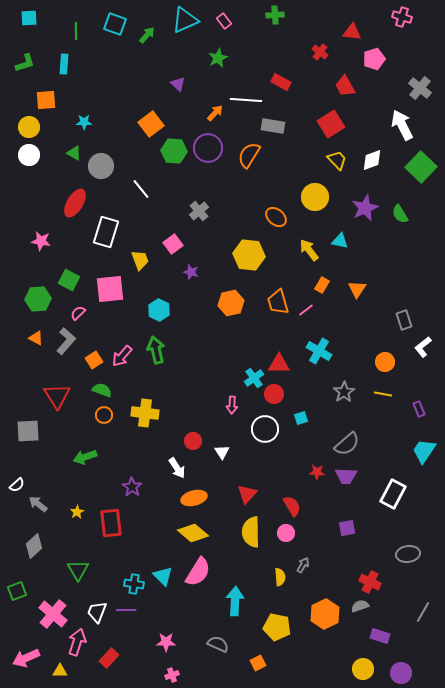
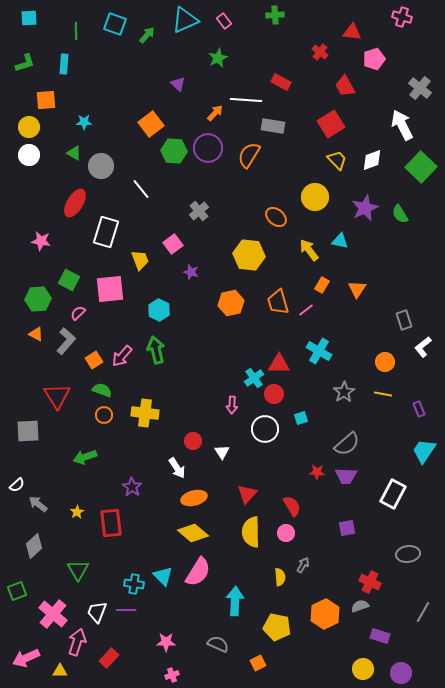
orange triangle at (36, 338): moved 4 px up
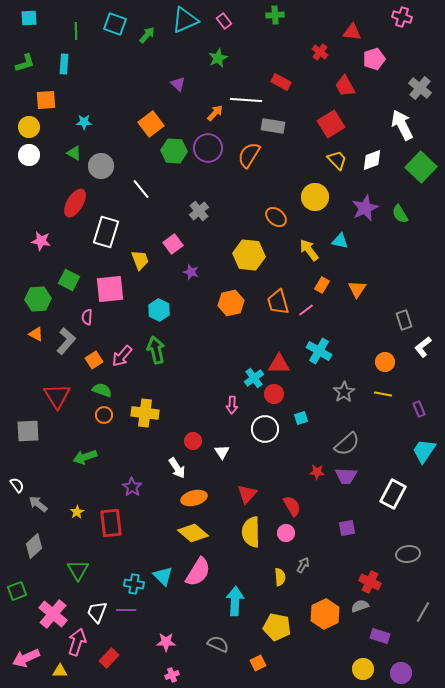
pink semicircle at (78, 313): moved 9 px right, 4 px down; rotated 42 degrees counterclockwise
white semicircle at (17, 485): rotated 84 degrees counterclockwise
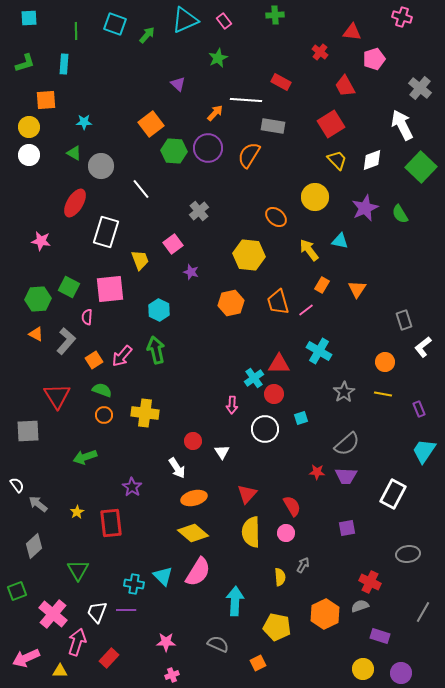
green square at (69, 280): moved 7 px down
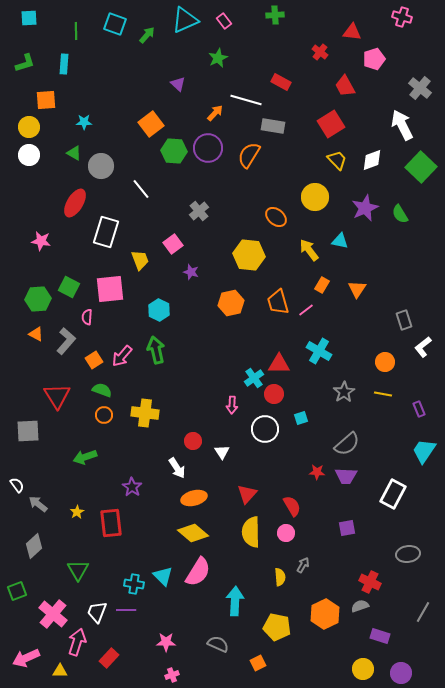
white line at (246, 100): rotated 12 degrees clockwise
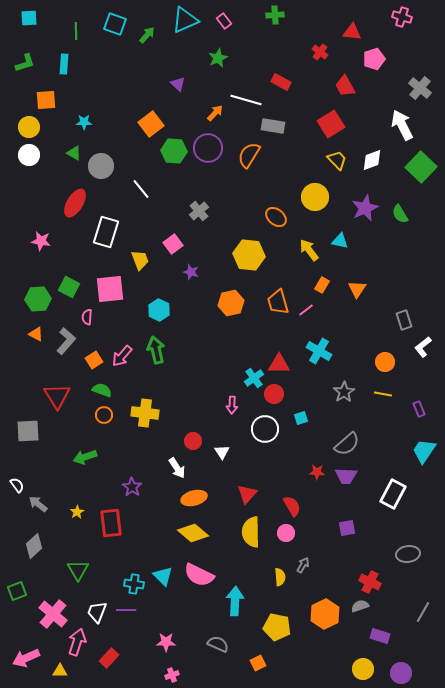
pink semicircle at (198, 572): moved 1 px right, 3 px down; rotated 84 degrees clockwise
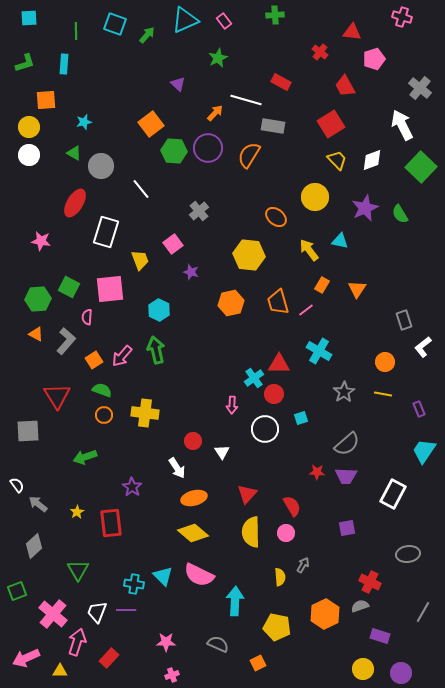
cyan star at (84, 122): rotated 14 degrees counterclockwise
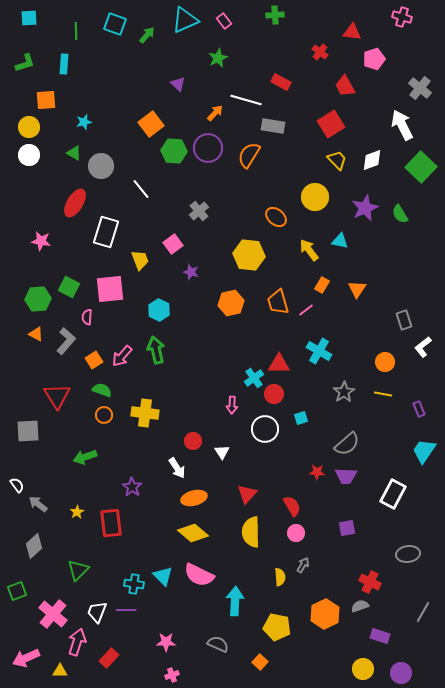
pink circle at (286, 533): moved 10 px right
green triangle at (78, 570): rotated 15 degrees clockwise
orange square at (258, 663): moved 2 px right, 1 px up; rotated 21 degrees counterclockwise
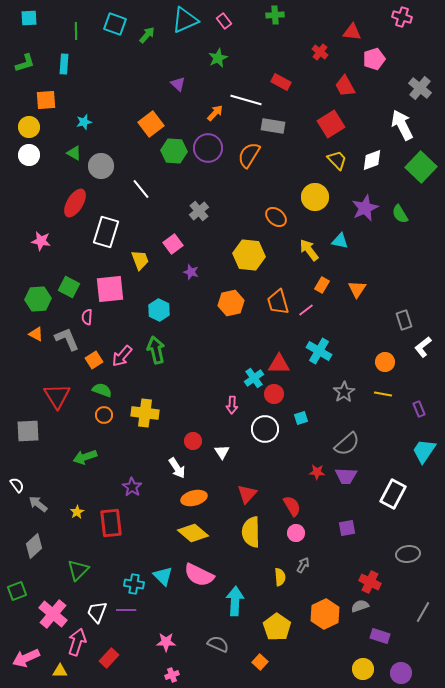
gray L-shape at (66, 341): moved 1 px right, 2 px up; rotated 64 degrees counterclockwise
yellow pentagon at (277, 627): rotated 24 degrees clockwise
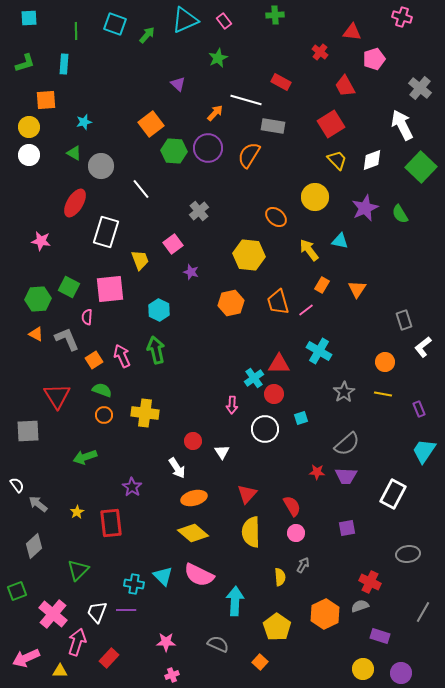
pink arrow at (122, 356): rotated 115 degrees clockwise
